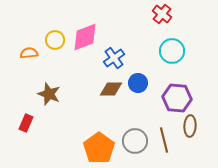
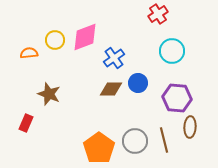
red cross: moved 4 px left; rotated 18 degrees clockwise
brown ellipse: moved 1 px down
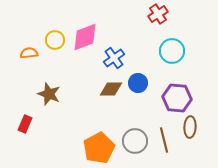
red rectangle: moved 1 px left, 1 px down
orange pentagon: rotated 8 degrees clockwise
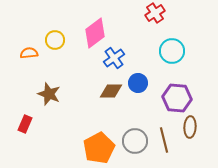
red cross: moved 3 px left, 1 px up
pink diamond: moved 10 px right, 4 px up; rotated 16 degrees counterclockwise
brown diamond: moved 2 px down
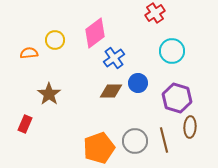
brown star: rotated 15 degrees clockwise
purple hexagon: rotated 12 degrees clockwise
orange pentagon: rotated 8 degrees clockwise
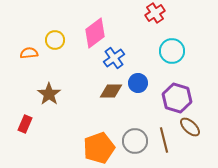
brown ellipse: rotated 50 degrees counterclockwise
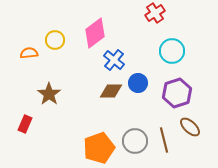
blue cross: moved 2 px down; rotated 15 degrees counterclockwise
purple hexagon: moved 5 px up; rotated 24 degrees clockwise
